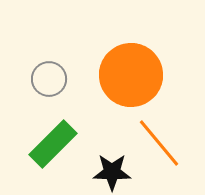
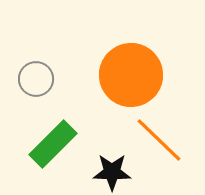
gray circle: moved 13 px left
orange line: moved 3 px up; rotated 6 degrees counterclockwise
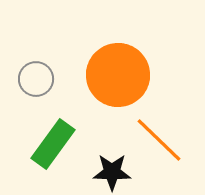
orange circle: moved 13 px left
green rectangle: rotated 9 degrees counterclockwise
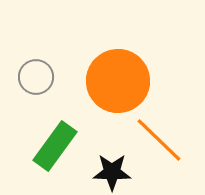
orange circle: moved 6 px down
gray circle: moved 2 px up
green rectangle: moved 2 px right, 2 px down
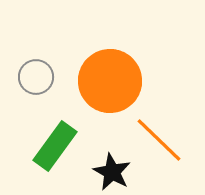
orange circle: moved 8 px left
black star: rotated 27 degrees clockwise
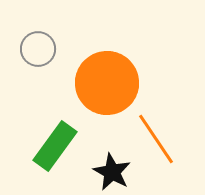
gray circle: moved 2 px right, 28 px up
orange circle: moved 3 px left, 2 px down
orange line: moved 3 px left, 1 px up; rotated 12 degrees clockwise
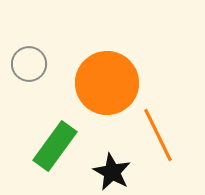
gray circle: moved 9 px left, 15 px down
orange line: moved 2 px right, 4 px up; rotated 8 degrees clockwise
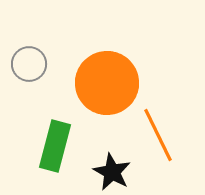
green rectangle: rotated 21 degrees counterclockwise
